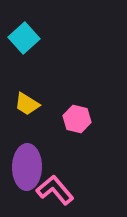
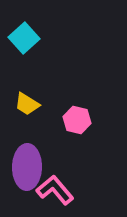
pink hexagon: moved 1 px down
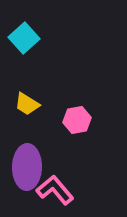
pink hexagon: rotated 24 degrees counterclockwise
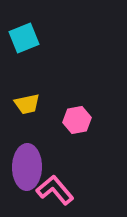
cyan square: rotated 20 degrees clockwise
yellow trapezoid: rotated 44 degrees counterclockwise
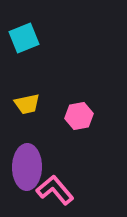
pink hexagon: moved 2 px right, 4 px up
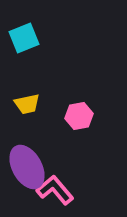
purple ellipse: rotated 30 degrees counterclockwise
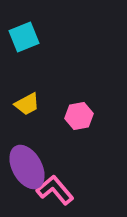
cyan square: moved 1 px up
yellow trapezoid: rotated 16 degrees counterclockwise
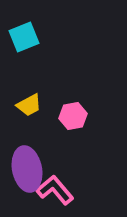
yellow trapezoid: moved 2 px right, 1 px down
pink hexagon: moved 6 px left
purple ellipse: moved 2 px down; rotated 18 degrees clockwise
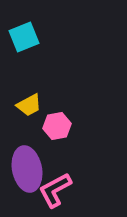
pink hexagon: moved 16 px left, 10 px down
pink L-shape: rotated 78 degrees counterclockwise
